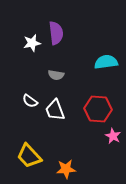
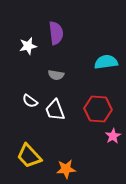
white star: moved 4 px left, 3 px down
pink star: rotated 14 degrees clockwise
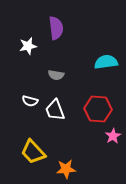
purple semicircle: moved 5 px up
white semicircle: rotated 21 degrees counterclockwise
yellow trapezoid: moved 4 px right, 4 px up
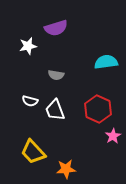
purple semicircle: rotated 80 degrees clockwise
red hexagon: rotated 20 degrees clockwise
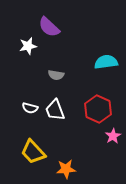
purple semicircle: moved 7 px left, 1 px up; rotated 60 degrees clockwise
white semicircle: moved 7 px down
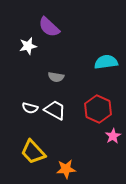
gray semicircle: moved 2 px down
white trapezoid: rotated 140 degrees clockwise
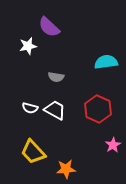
pink star: moved 9 px down
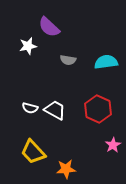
gray semicircle: moved 12 px right, 17 px up
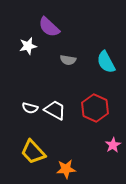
cyan semicircle: rotated 110 degrees counterclockwise
red hexagon: moved 3 px left, 1 px up
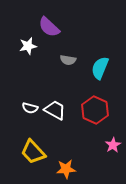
cyan semicircle: moved 6 px left, 6 px down; rotated 50 degrees clockwise
red hexagon: moved 2 px down
